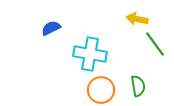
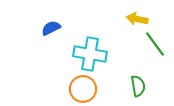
orange circle: moved 18 px left, 1 px up
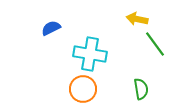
green semicircle: moved 3 px right, 3 px down
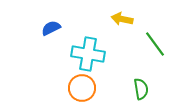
yellow arrow: moved 15 px left
cyan cross: moved 2 px left
orange circle: moved 1 px left, 1 px up
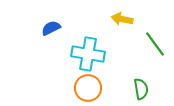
orange circle: moved 6 px right
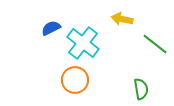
green line: rotated 16 degrees counterclockwise
cyan cross: moved 5 px left, 11 px up; rotated 28 degrees clockwise
orange circle: moved 13 px left, 8 px up
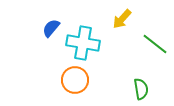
yellow arrow: rotated 60 degrees counterclockwise
blue semicircle: rotated 24 degrees counterclockwise
cyan cross: rotated 28 degrees counterclockwise
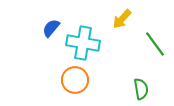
green line: rotated 16 degrees clockwise
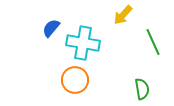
yellow arrow: moved 1 px right, 4 px up
green line: moved 2 px left, 2 px up; rotated 12 degrees clockwise
green semicircle: moved 1 px right
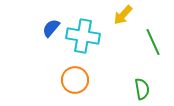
cyan cross: moved 7 px up
